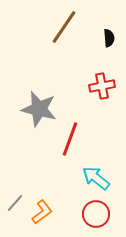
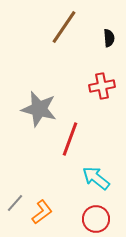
red circle: moved 5 px down
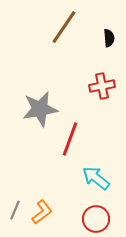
gray star: moved 1 px right; rotated 24 degrees counterclockwise
gray line: moved 7 px down; rotated 18 degrees counterclockwise
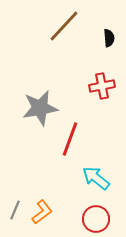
brown line: moved 1 px up; rotated 9 degrees clockwise
gray star: moved 1 px up
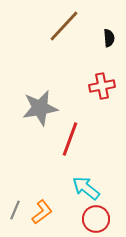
cyan arrow: moved 10 px left, 10 px down
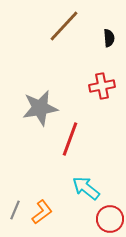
red circle: moved 14 px right
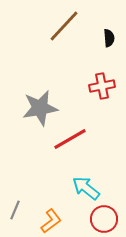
red line: rotated 40 degrees clockwise
orange L-shape: moved 9 px right, 9 px down
red circle: moved 6 px left
